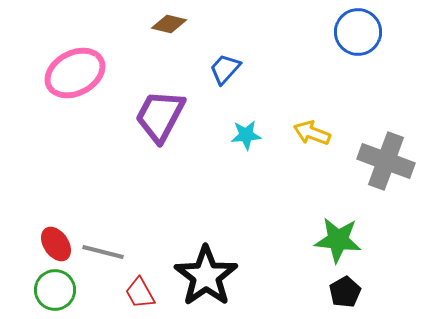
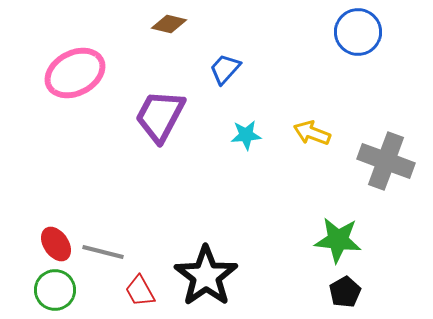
red trapezoid: moved 2 px up
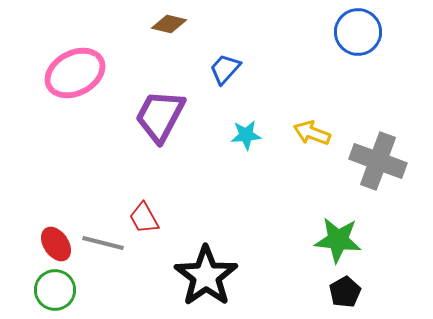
gray cross: moved 8 px left
gray line: moved 9 px up
red trapezoid: moved 4 px right, 73 px up
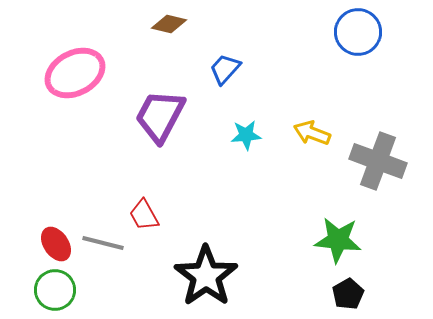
red trapezoid: moved 3 px up
black pentagon: moved 3 px right, 2 px down
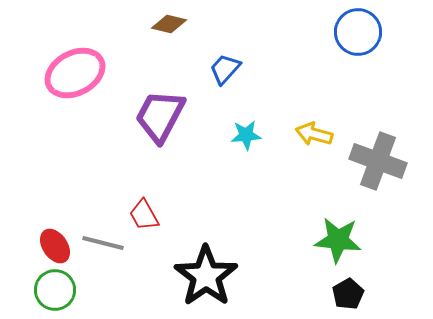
yellow arrow: moved 2 px right, 1 px down; rotated 6 degrees counterclockwise
red ellipse: moved 1 px left, 2 px down
